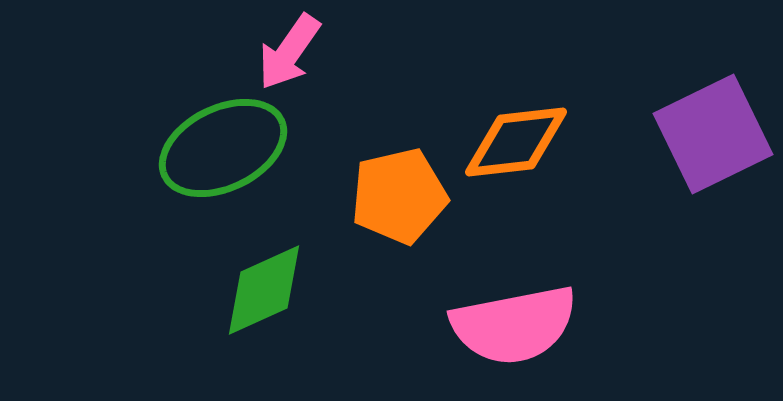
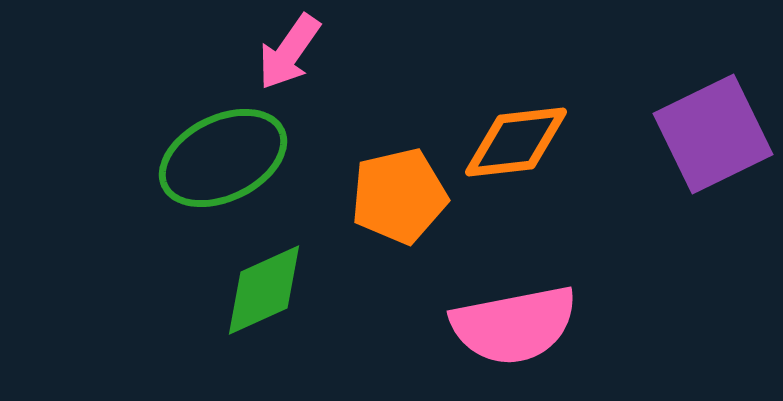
green ellipse: moved 10 px down
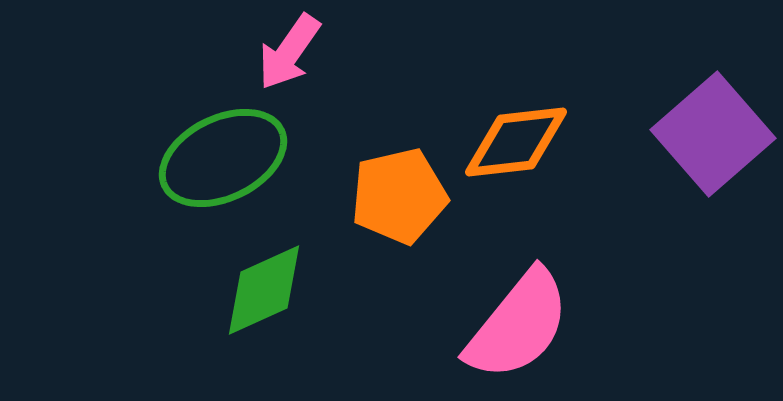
purple square: rotated 15 degrees counterclockwise
pink semicircle: moved 4 px right; rotated 40 degrees counterclockwise
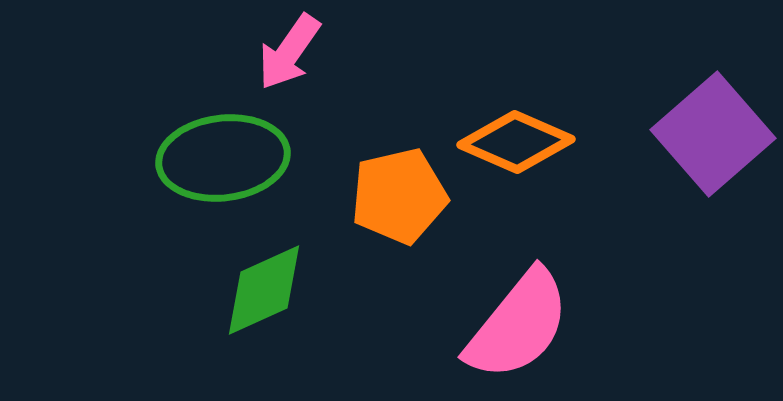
orange diamond: rotated 30 degrees clockwise
green ellipse: rotated 19 degrees clockwise
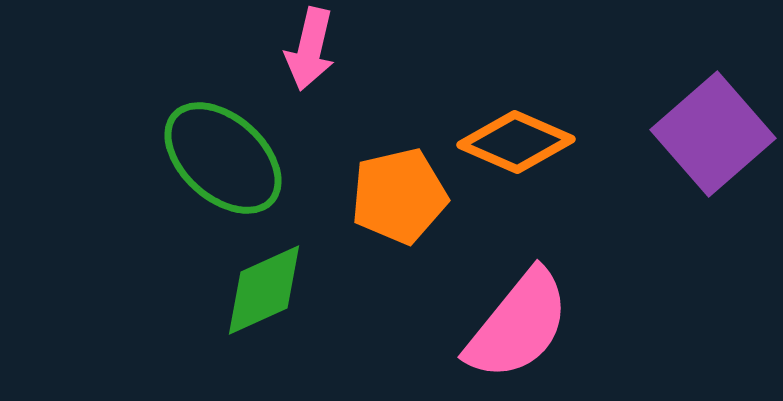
pink arrow: moved 21 px right, 3 px up; rotated 22 degrees counterclockwise
green ellipse: rotated 49 degrees clockwise
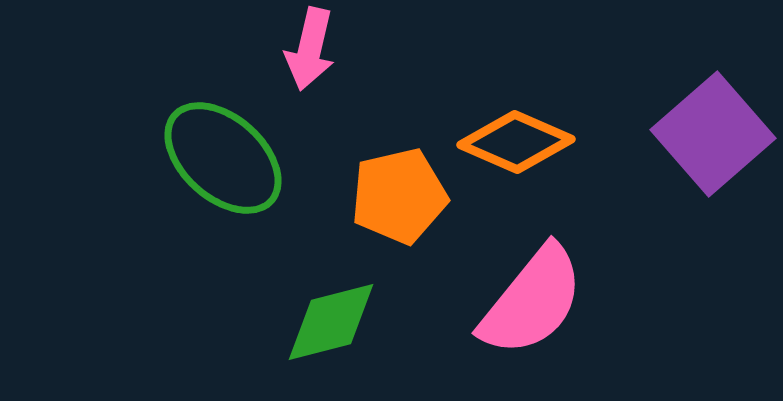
green diamond: moved 67 px right, 32 px down; rotated 10 degrees clockwise
pink semicircle: moved 14 px right, 24 px up
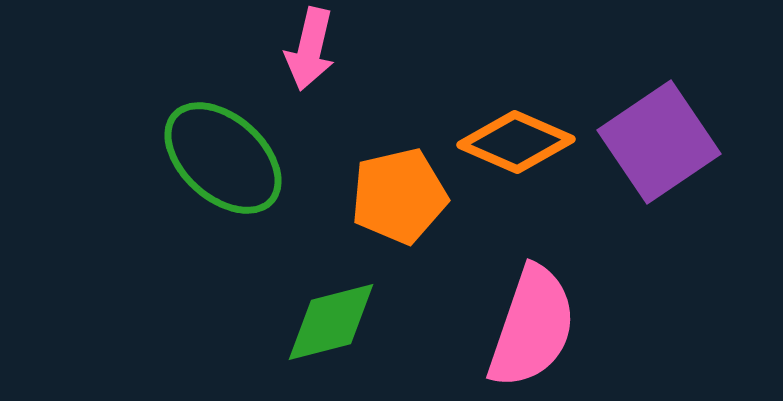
purple square: moved 54 px left, 8 px down; rotated 7 degrees clockwise
pink semicircle: moved 26 px down; rotated 20 degrees counterclockwise
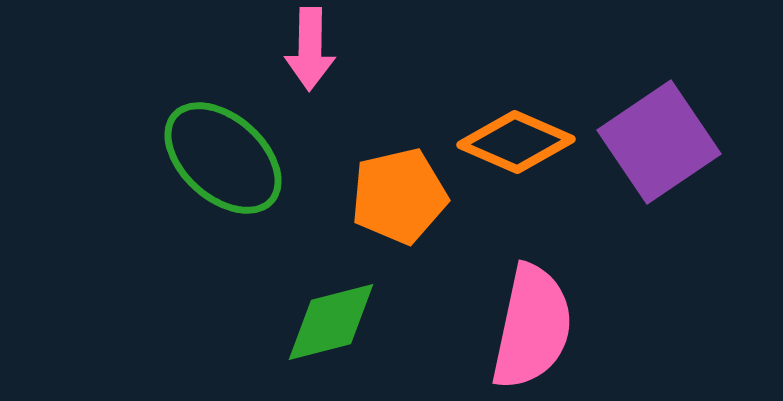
pink arrow: rotated 12 degrees counterclockwise
pink semicircle: rotated 7 degrees counterclockwise
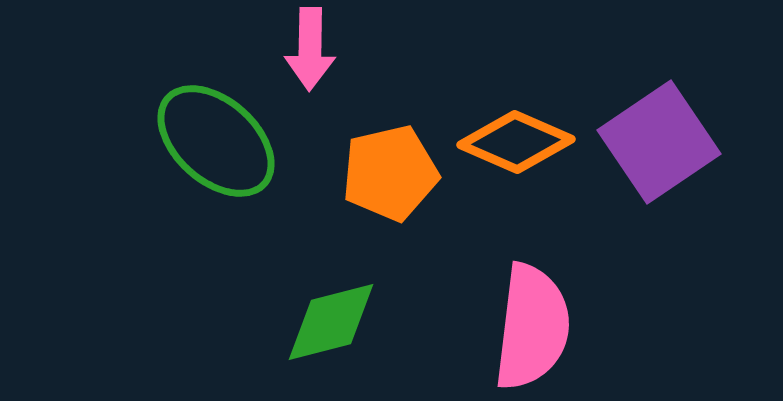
green ellipse: moved 7 px left, 17 px up
orange pentagon: moved 9 px left, 23 px up
pink semicircle: rotated 5 degrees counterclockwise
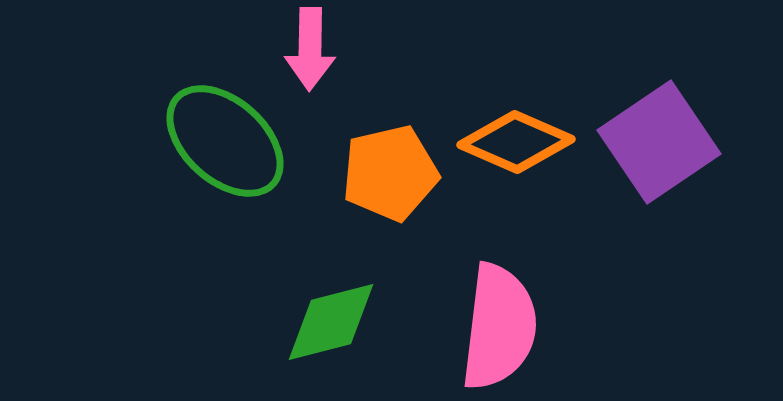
green ellipse: moved 9 px right
pink semicircle: moved 33 px left
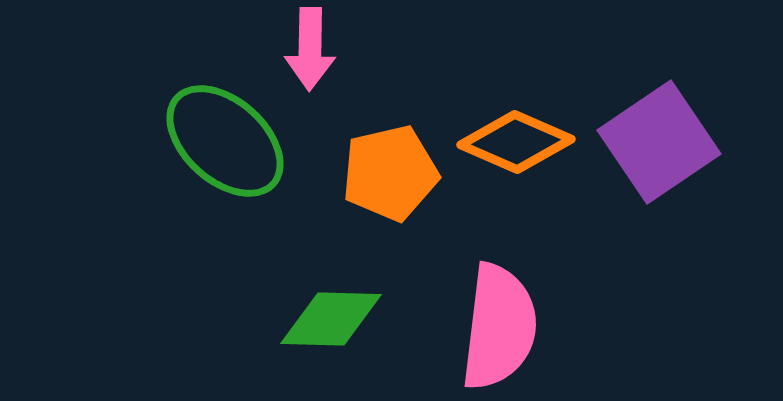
green diamond: moved 3 px up; rotated 16 degrees clockwise
